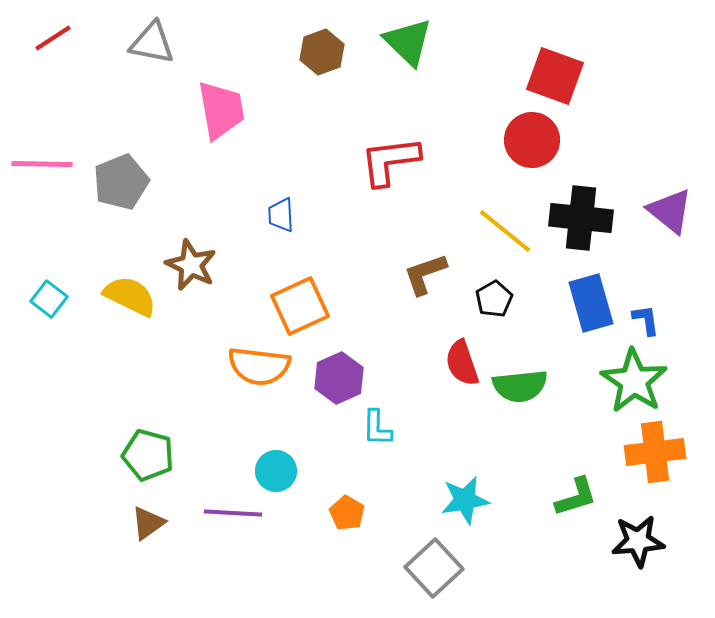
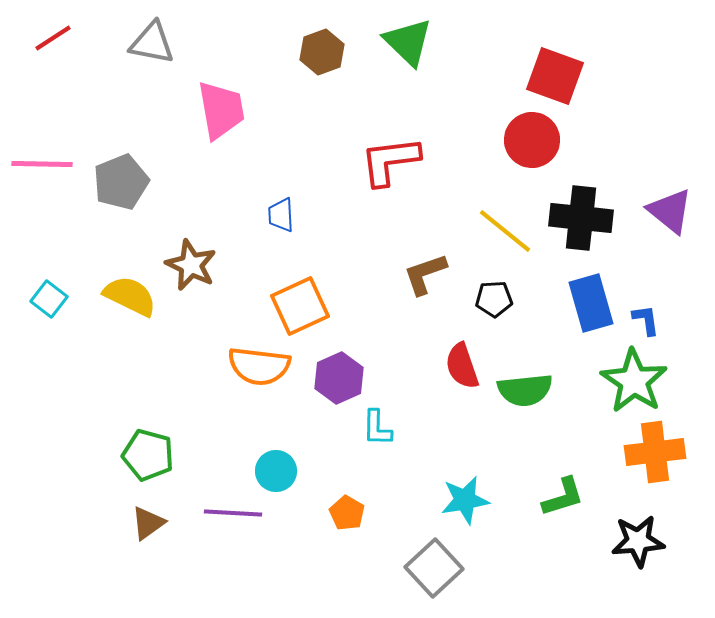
black pentagon: rotated 27 degrees clockwise
red semicircle: moved 3 px down
green semicircle: moved 5 px right, 4 px down
green L-shape: moved 13 px left
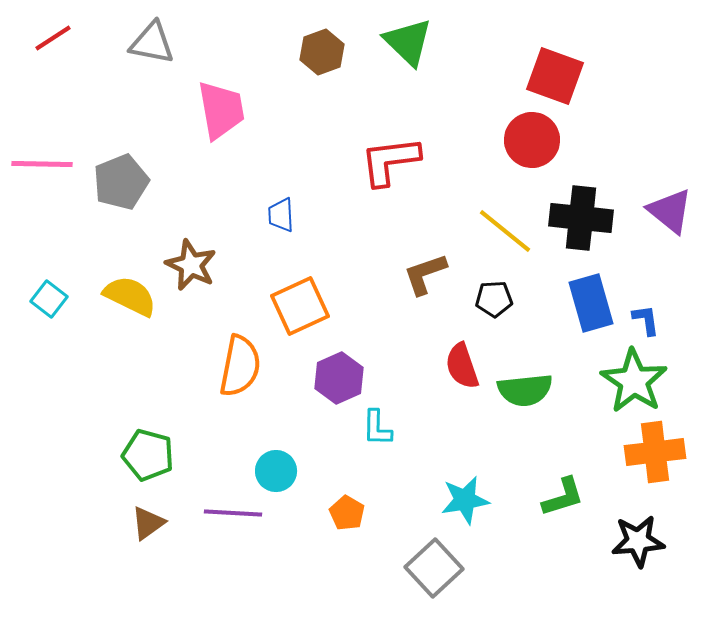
orange semicircle: moved 19 px left; rotated 86 degrees counterclockwise
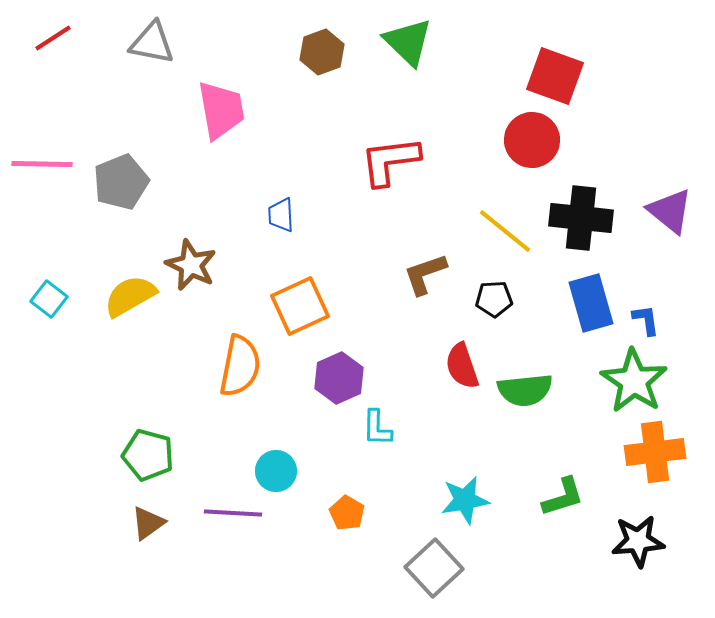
yellow semicircle: rotated 56 degrees counterclockwise
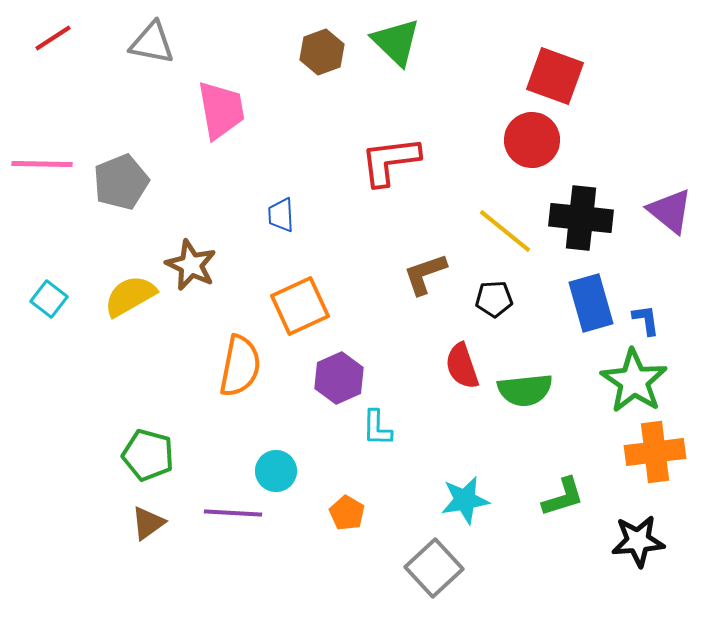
green triangle: moved 12 px left
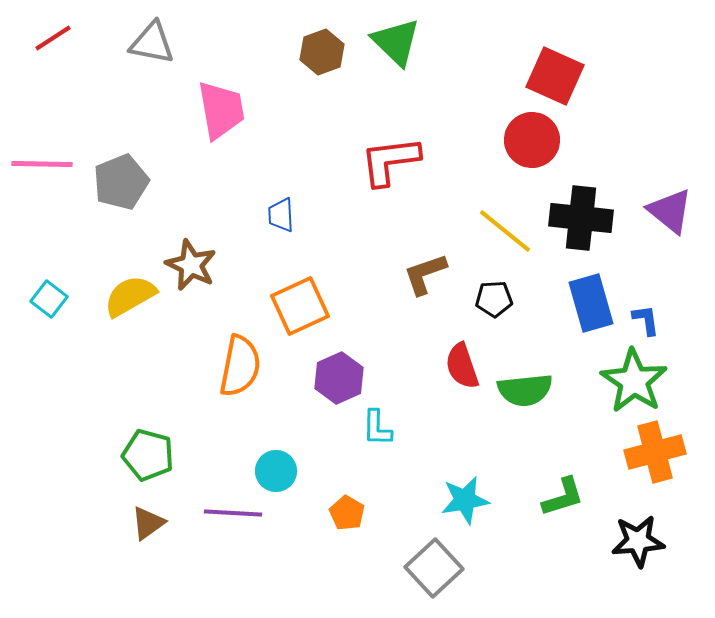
red square: rotated 4 degrees clockwise
orange cross: rotated 8 degrees counterclockwise
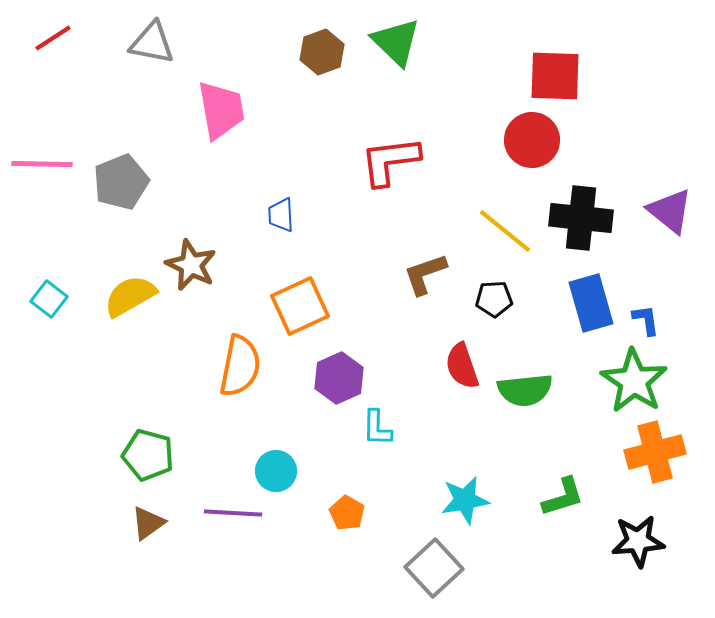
red square: rotated 22 degrees counterclockwise
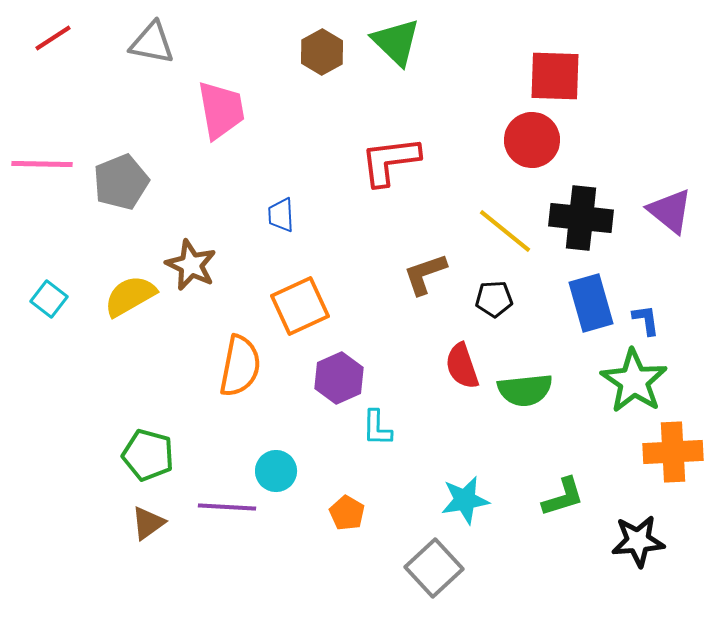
brown hexagon: rotated 9 degrees counterclockwise
orange cross: moved 18 px right; rotated 12 degrees clockwise
purple line: moved 6 px left, 6 px up
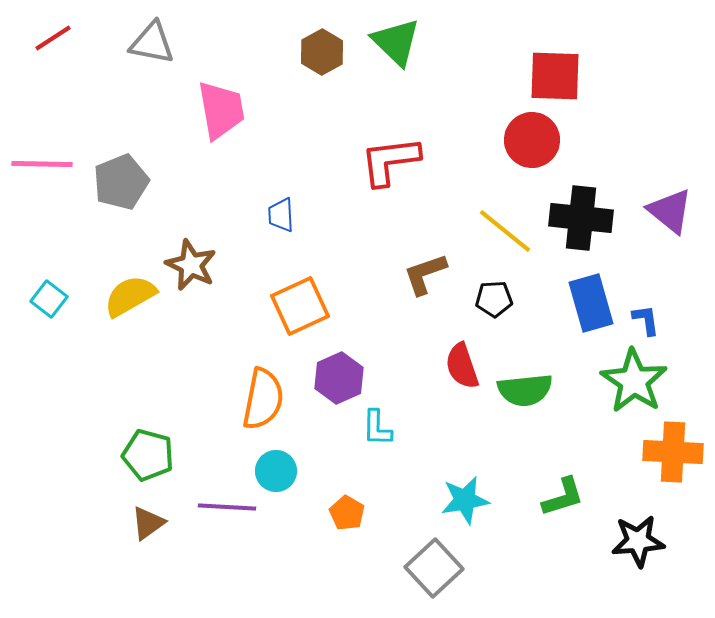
orange semicircle: moved 23 px right, 33 px down
orange cross: rotated 6 degrees clockwise
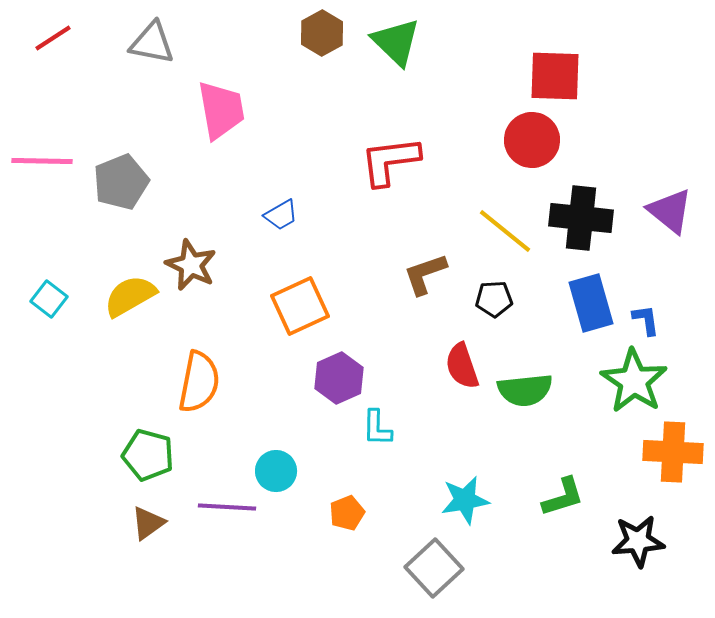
brown hexagon: moved 19 px up
pink line: moved 3 px up
blue trapezoid: rotated 117 degrees counterclockwise
orange semicircle: moved 64 px left, 17 px up
orange pentagon: rotated 20 degrees clockwise
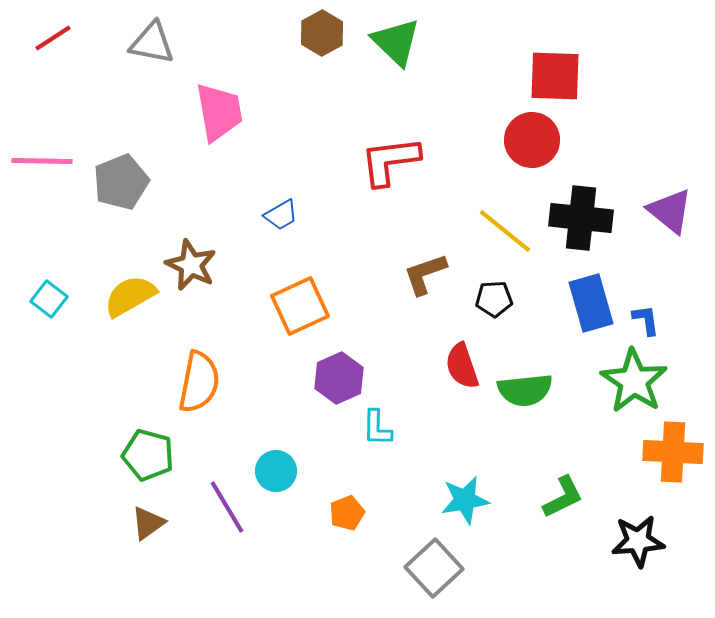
pink trapezoid: moved 2 px left, 2 px down
green L-shape: rotated 9 degrees counterclockwise
purple line: rotated 56 degrees clockwise
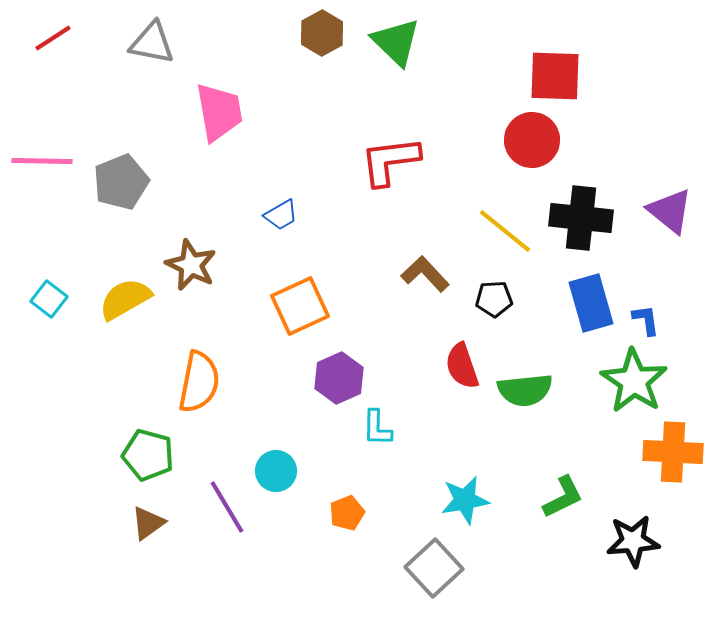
brown L-shape: rotated 66 degrees clockwise
yellow semicircle: moved 5 px left, 3 px down
black star: moved 5 px left
